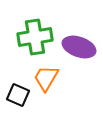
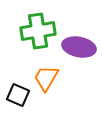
green cross: moved 3 px right, 6 px up
purple ellipse: rotated 8 degrees counterclockwise
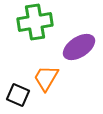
green cross: moved 3 px left, 9 px up
purple ellipse: rotated 44 degrees counterclockwise
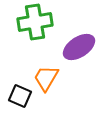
black square: moved 2 px right, 1 px down
